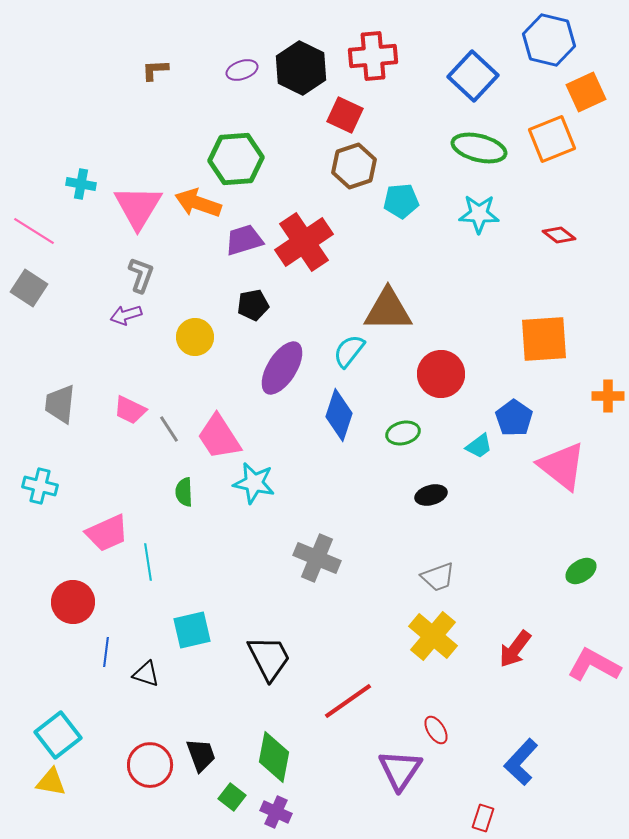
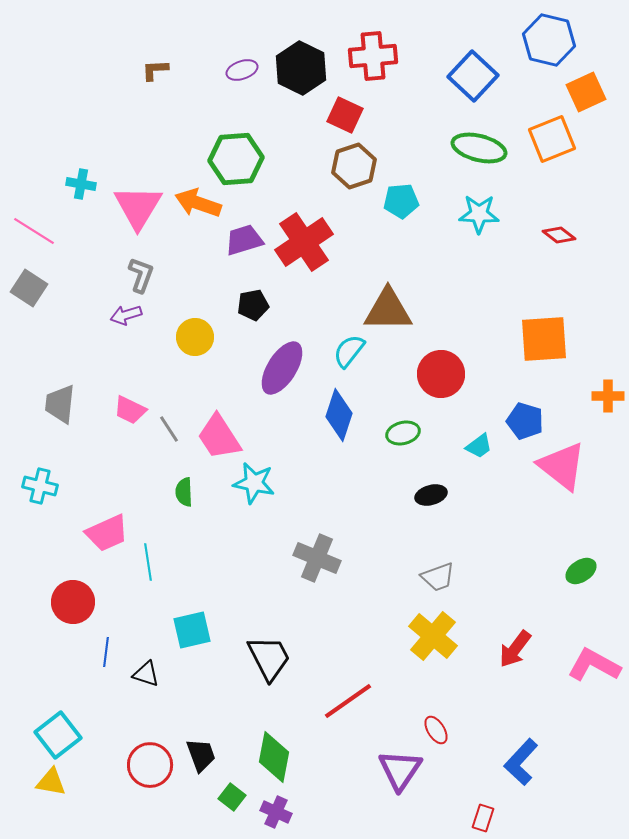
blue pentagon at (514, 418): moved 11 px right, 3 px down; rotated 18 degrees counterclockwise
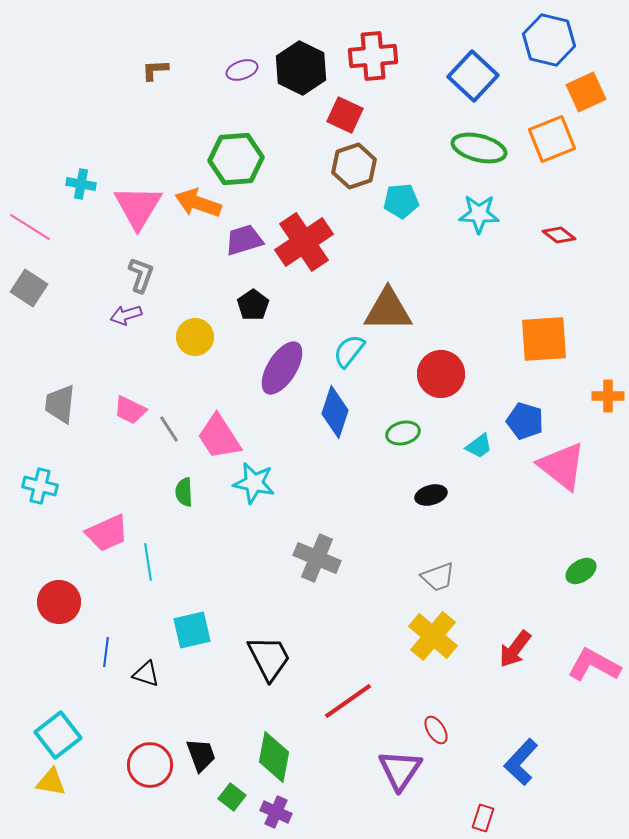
pink line at (34, 231): moved 4 px left, 4 px up
black pentagon at (253, 305): rotated 24 degrees counterclockwise
blue diamond at (339, 415): moved 4 px left, 3 px up
red circle at (73, 602): moved 14 px left
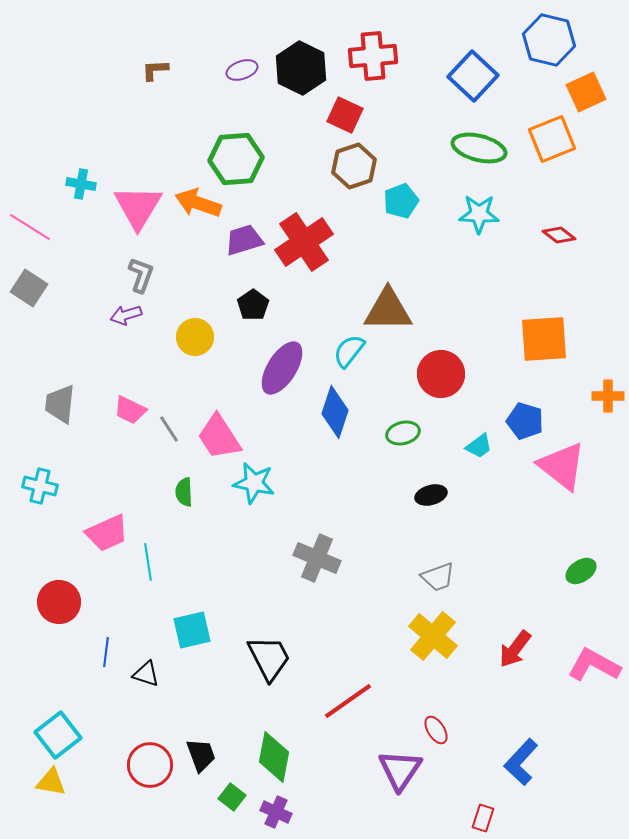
cyan pentagon at (401, 201): rotated 16 degrees counterclockwise
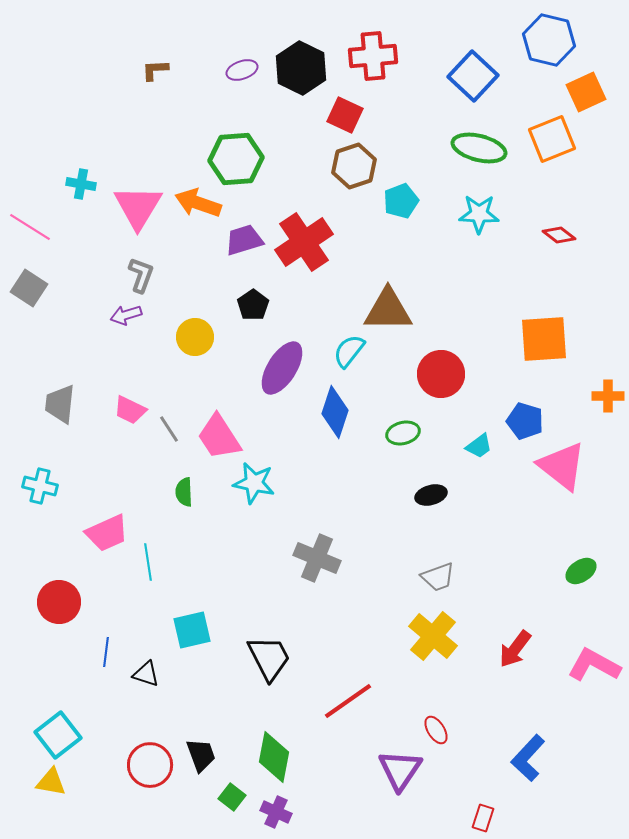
blue L-shape at (521, 762): moved 7 px right, 4 px up
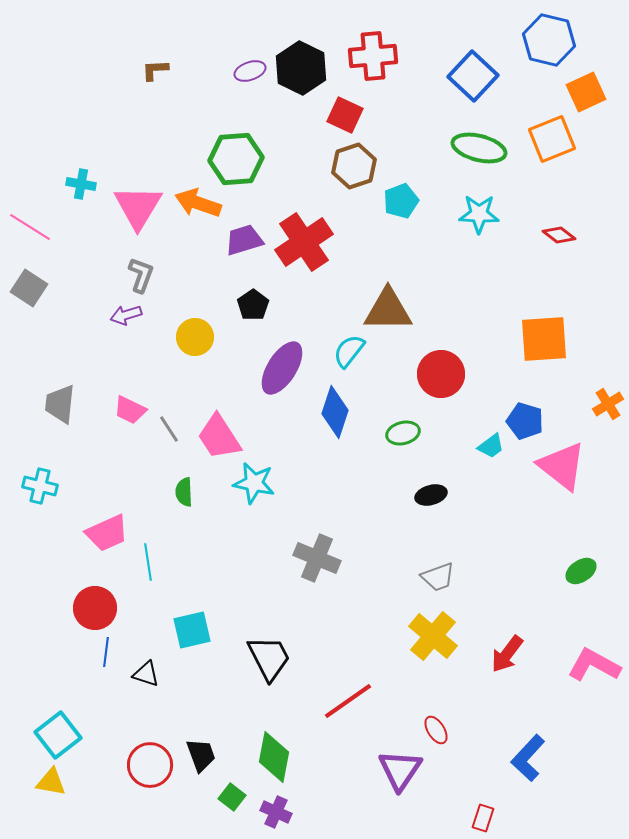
purple ellipse at (242, 70): moved 8 px right, 1 px down
orange cross at (608, 396): moved 8 px down; rotated 32 degrees counterclockwise
cyan trapezoid at (479, 446): moved 12 px right
red circle at (59, 602): moved 36 px right, 6 px down
red arrow at (515, 649): moved 8 px left, 5 px down
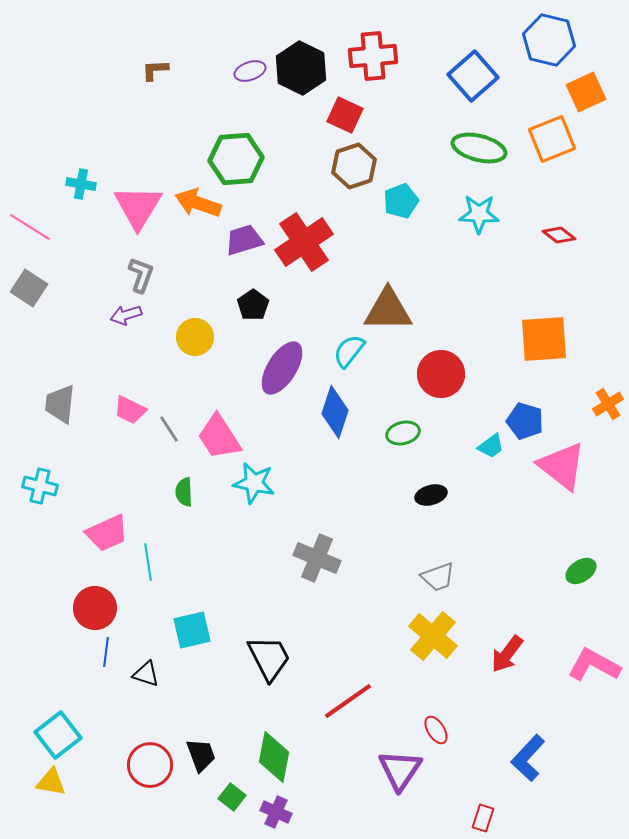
blue square at (473, 76): rotated 6 degrees clockwise
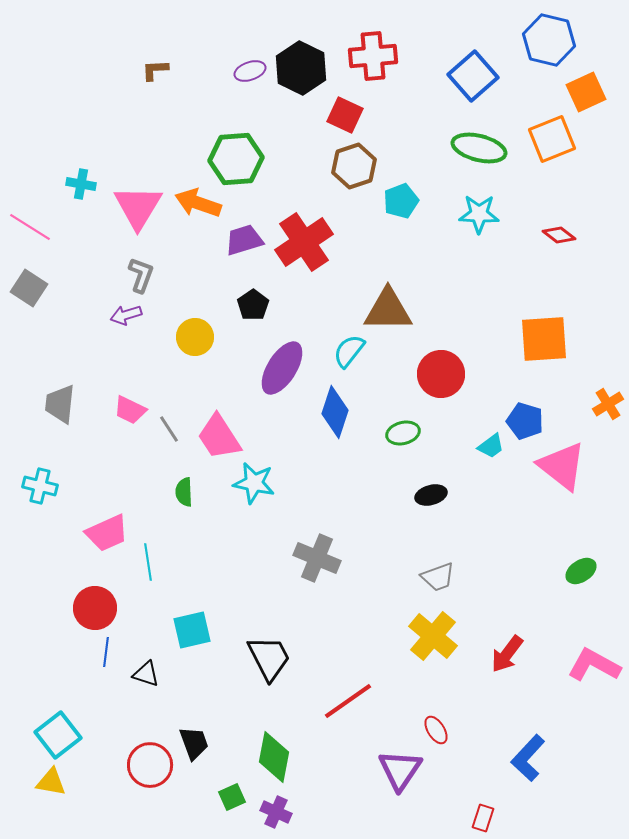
black trapezoid at (201, 755): moved 7 px left, 12 px up
green square at (232, 797): rotated 28 degrees clockwise
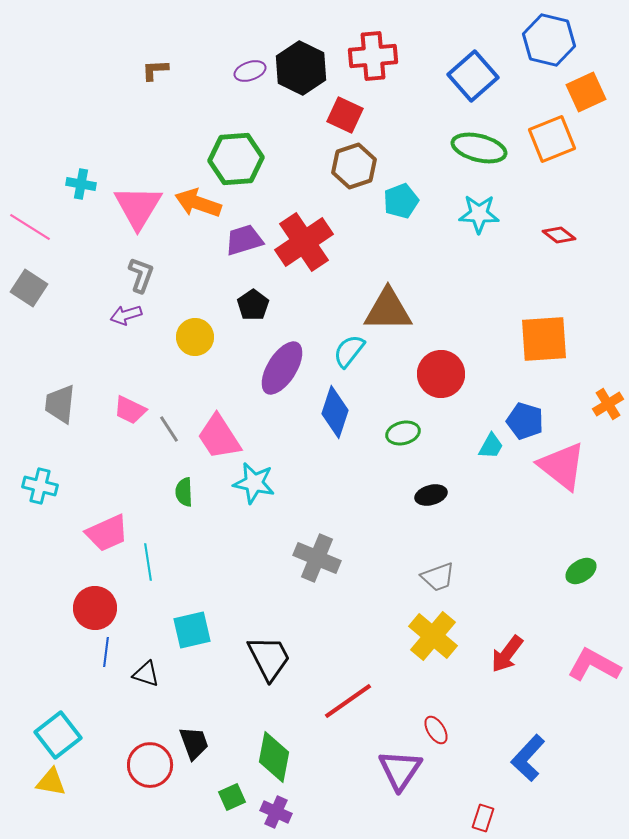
cyan trapezoid at (491, 446): rotated 24 degrees counterclockwise
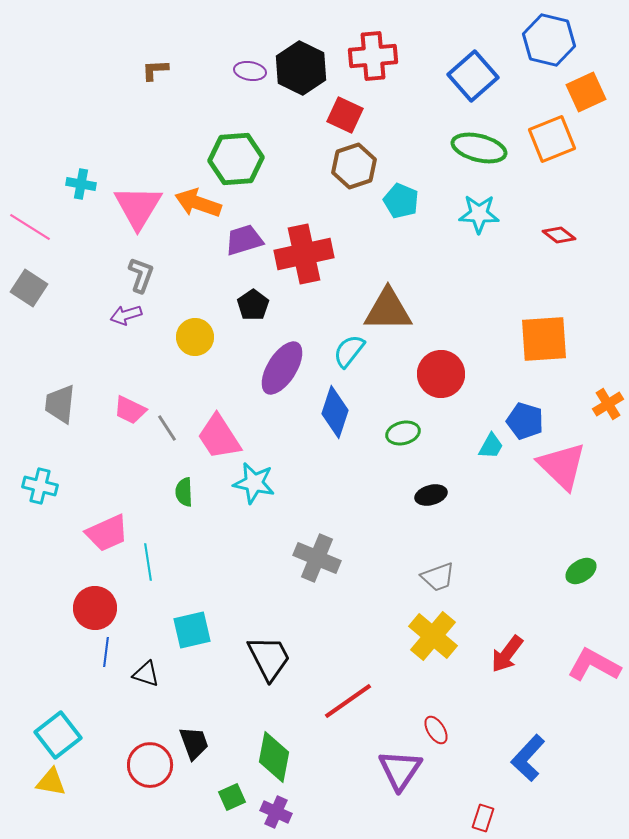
purple ellipse at (250, 71): rotated 28 degrees clockwise
cyan pentagon at (401, 201): rotated 28 degrees counterclockwise
red cross at (304, 242): moved 12 px down; rotated 22 degrees clockwise
gray line at (169, 429): moved 2 px left, 1 px up
pink triangle at (562, 466): rotated 6 degrees clockwise
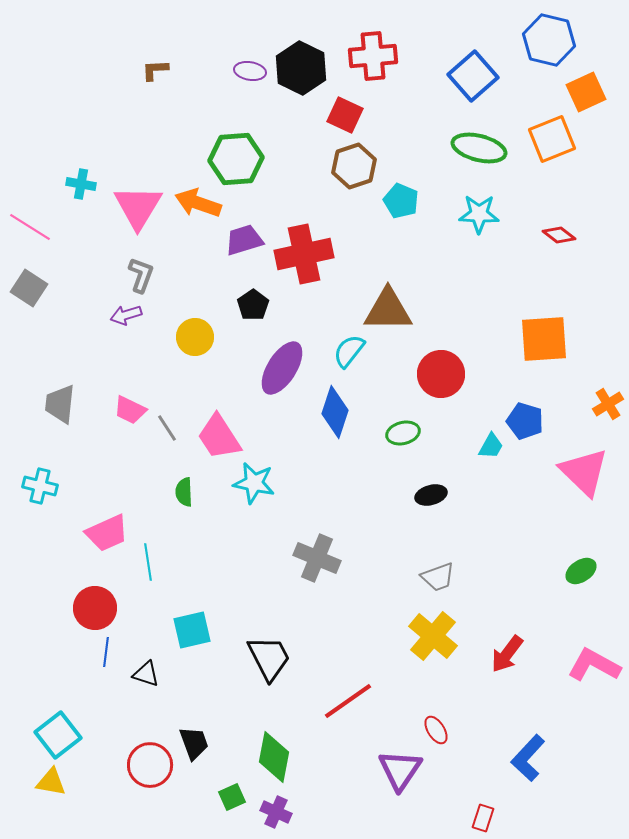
pink triangle at (562, 466): moved 22 px right, 6 px down
